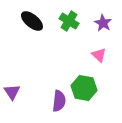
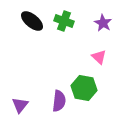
green cross: moved 5 px left; rotated 12 degrees counterclockwise
pink triangle: moved 2 px down
purple triangle: moved 8 px right, 13 px down; rotated 12 degrees clockwise
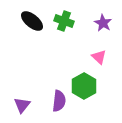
green hexagon: moved 2 px up; rotated 20 degrees clockwise
purple triangle: moved 2 px right
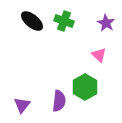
purple star: moved 3 px right
pink triangle: moved 2 px up
green hexagon: moved 1 px right, 1 px down
